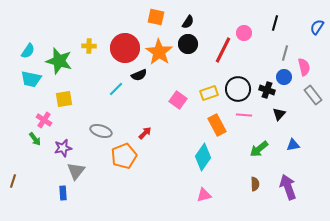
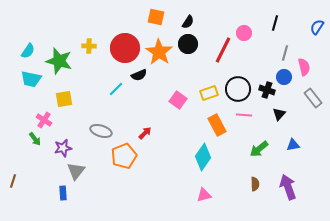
gray rectangle at (313, 95): moved 3 px down
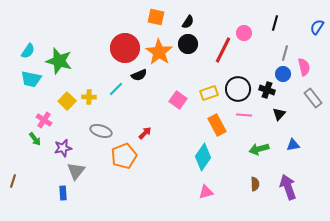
yellow cross at (89, 46): moved 51 px down
blue circle at (284, 77): moved 1 px left, 3 px up
yellow square at (64, 99): moved 3 px right, 2 px down; rotated 36 degrees counterclockwise
green arrow at (259, 149): rotated 24 degrees clockwise
pink triangle at (204, 195): moved 2 px right, 3 px up
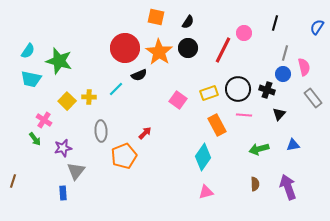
black circle at (188, 44): moved 4 px down
gray ellipse at (101, 131): rotated 70 degrees clockwise
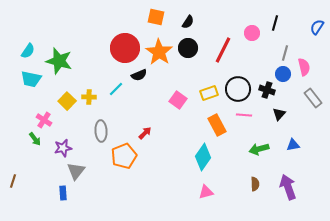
pink circle at (244, 33): moved 8 px right
